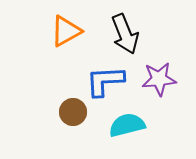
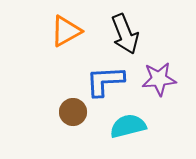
cyan semicircle: moved 1 px right, 1 px down
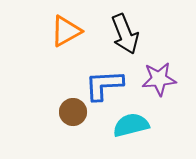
blue L-shape: moved 1 px left, 4 px down
cyan semicircle: moved 3 px right, 1 px up
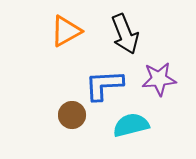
brown circle: moved 1 px left, 3 px down
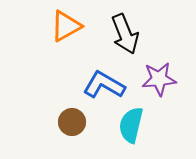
orange triangle: moved 5 px up
blue L-shape: rotated 33 degrees clockwise
brown circle: moved 7 px down
cyan semicircle: rotated 63 degrees counterclockwise
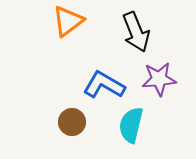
orange triangle: moved 2 px right, 5 px up; rotated 8 degrees counterclockwise
black arrow: moved 11 px right, 2 px up
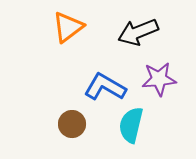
orange triangle: moved 6 px down
black arrow: moved 2 px right; rotated 90 degrees clockwise
blue L-shape: moved 1 px right, 2 px down
brown circle: moved 2 px down
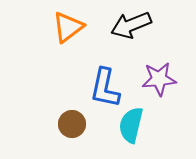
black arrow: moved 7 px left, 7 px up
blue L-shape: moved 1 px down; rotated 108 degrees counterclockwise
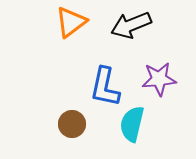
orange triangle: moved 3 px right, 5 px up
blue L-shape: moved 1 px up
cyan semicircle: moved 1 px right, 1 px up
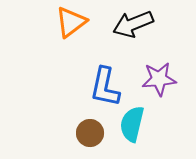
black arrow: moved 2 px right, 1 px up
brown circle: moved 18 px right, 9 px down
